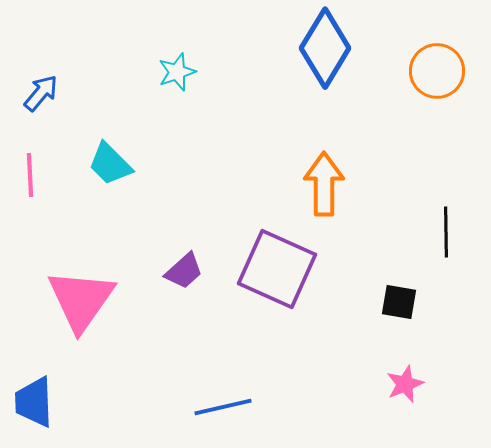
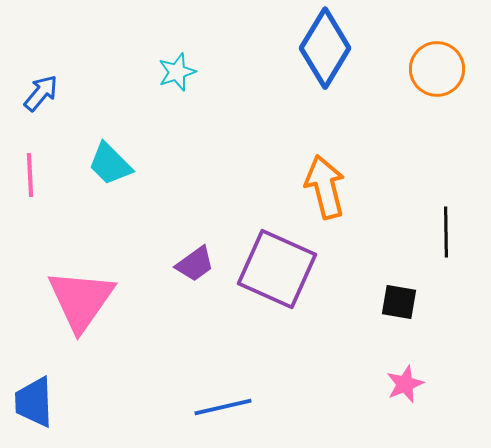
orange circle: moved 2 px up
orange arrow: moved 1 px right, 3 px down; rotated 14 degrees counterclockwise
purple trapezoid: moved 11 px right, 7 px up; rotated 6 degrees clockwise
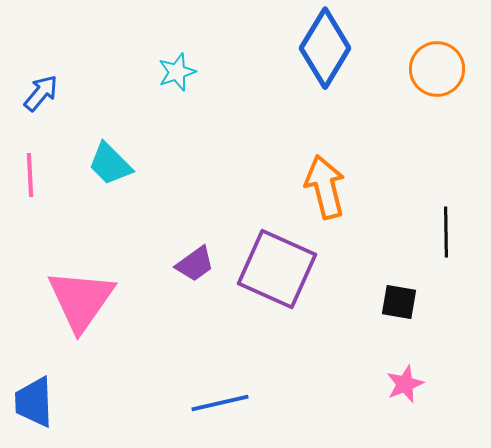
blue line: moved 3 px left, 4 px up
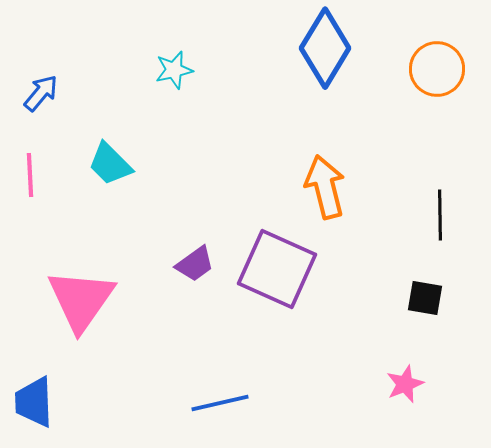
cyan star: moved 3 px left, 2 px up; rotated 6 degrees clockwise
black line: moved 6 px left, 17 px up
black square: moved 26 px right, 4 px up
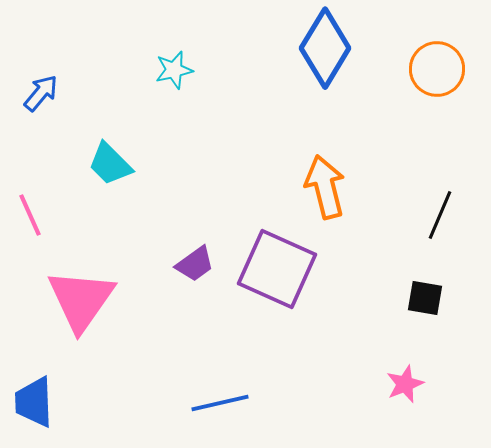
pink line: moved 40 px down; rotated 21 degrees counterclockwise
black line: rotated 24 degrees clockwise
